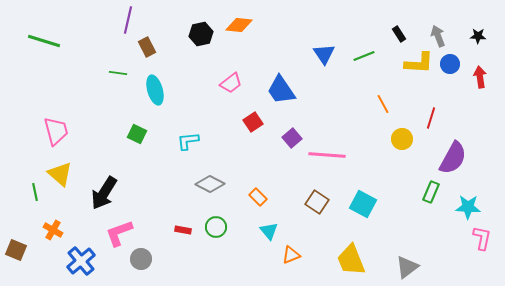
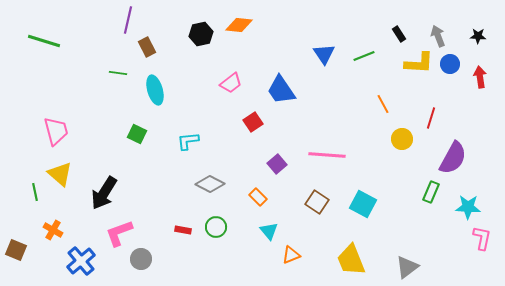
purple square at (292, 138): moved 15 px left, 26 px down
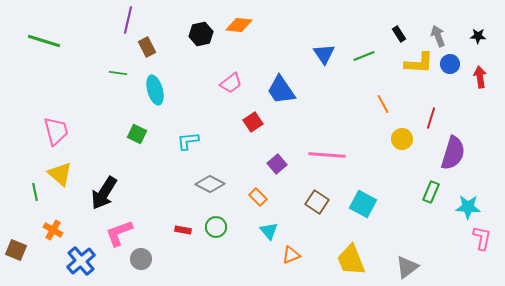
purple semicircle at (453, 158): moved 5 px up; rotated 12 degrees counterclockwise
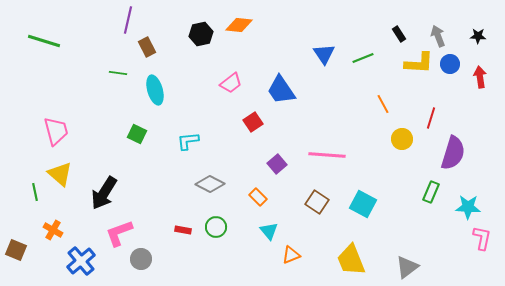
green line at (364, 56): moved 1 px left, 2 px down
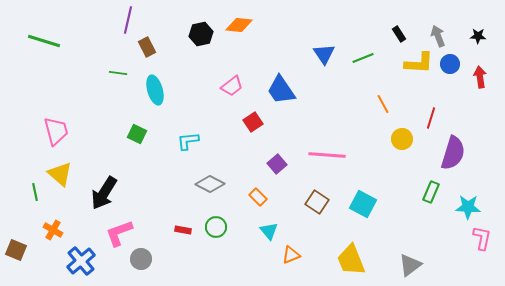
pink trapezoid at (231, 83): moved 1 px right, 3 px down
gray triangle at (407, 267): moved 3 px right, 2 px up
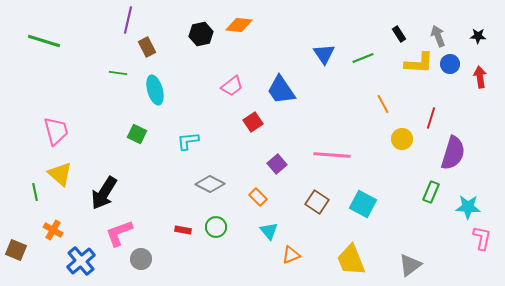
pink line at (327, 155): moved 5 px right
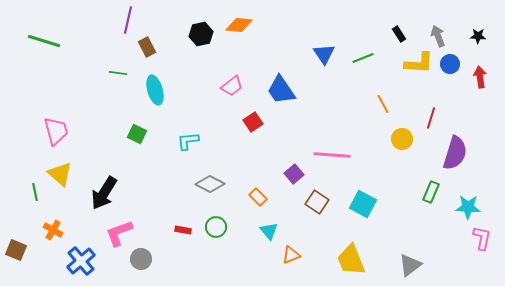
purple semicircle at (453, 153): moved 2 px right
purple square at (277, 164): moved 17 px right, 10 px down
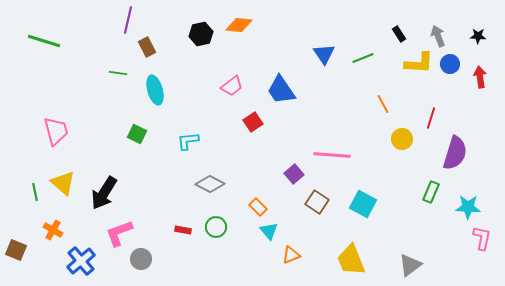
yellow triangle at (60, 174): moved 3 px right, 9 px down
orange rectangle at (258, 197): moved 10 px down
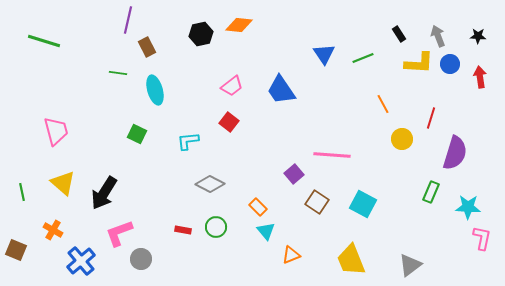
red square at (253, 122): moved 24 px left; rotated 18 degrees counterclockwise
green line at (35, 192): moved 13 px left
cyan triangle at (269, 231): moved 3 px left
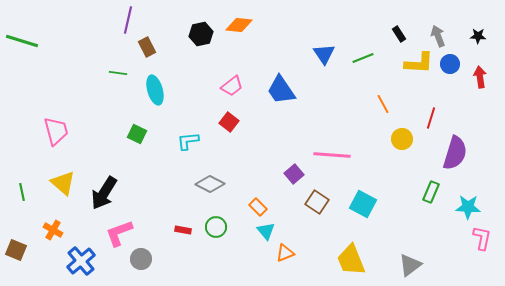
green line at (44, 41): moved 22 px left
orange triangle at (291, 255): moved 6 px left, 2 px up
